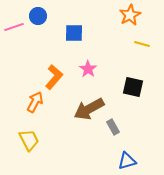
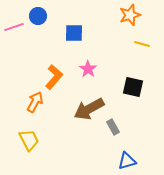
orange star: rotated 10 degrees clockwise
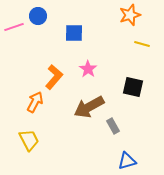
brown arrow: moved 2 px up
gray rectangle: moved 1 px up
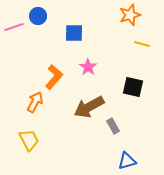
pink star: moved 2 px up
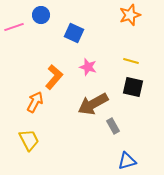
blue circle: moved 3 px right, 1 px up
blue square: rotated 24 degrees clockwise
yellow line: moved 11 px left, 17 px down
pink star: rotated 18 degrees counterclockwise
brown arrow: moved 4 px right, 3 px up
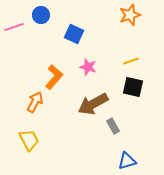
blue square: moved 1 px down
yellow line: rotated 35 degrees counterclockwise
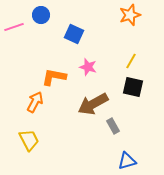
yellow line: rotated 42 degrees counterclockwise
orange L-shape: rotated 120 degrees counterclockwise
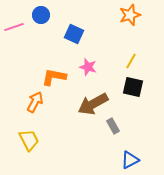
blue triangle: moved 3 px right, 1 px up; rotated 12 degrees counterclockwise
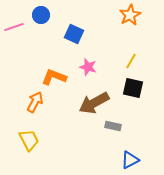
orange star: rotated 10 degrees counterclockwise
orange L-shape: rotated 10 degrees clockwise
black square: moved 1 px down
brown arrow: moved 1 px right, 1 px up
gray rectangle: rotated 49 degrees counterclockwise
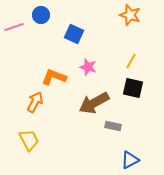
orange star: rotated 25 degrees counterclockwise
